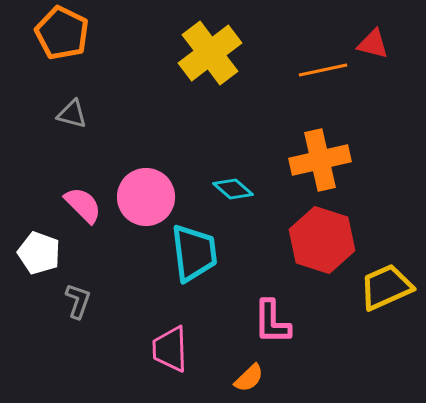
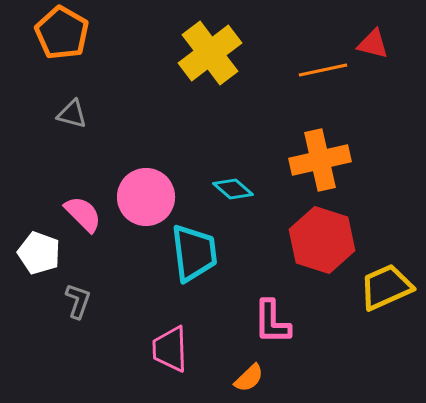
orange pentagon: rotated 4 degrees clockwise
pink semicircle: moved 9 px down
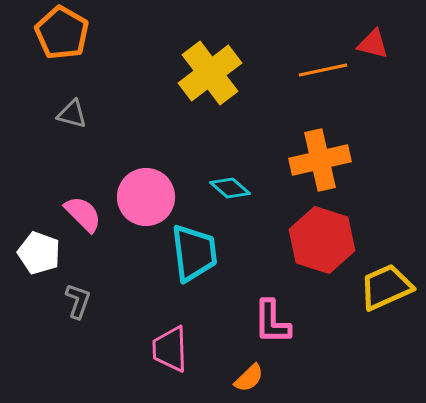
yellow cross: moved 20 px down
cyan diamond: moved 3 px left, 1 px up
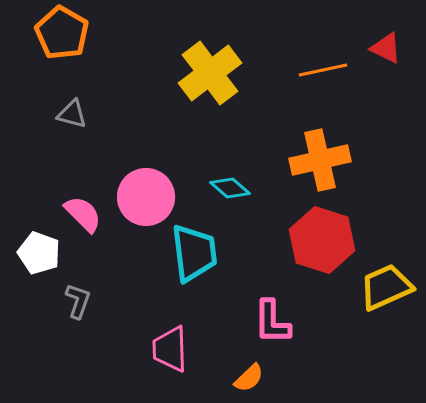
red triangle: moved 13 px right, 4 px down; rotated 12 degrees clockwise
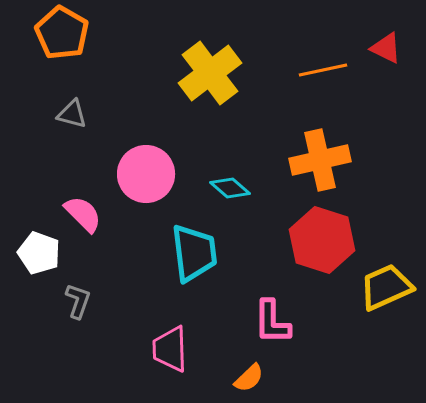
pink circle: moved 23 px up
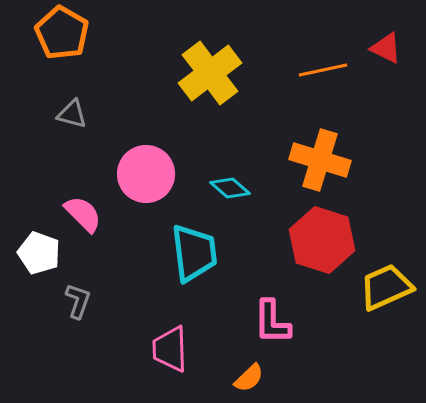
orange cross: rotated 30 degrees clockwise
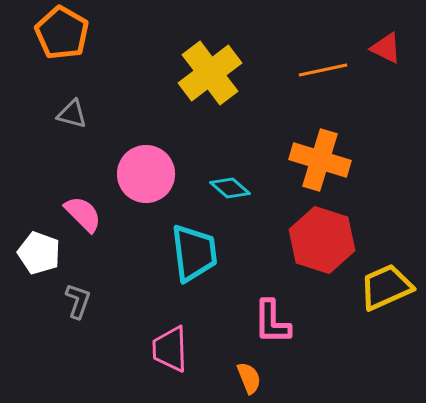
orange semicircle: rotated 68 degrees counterclockwise
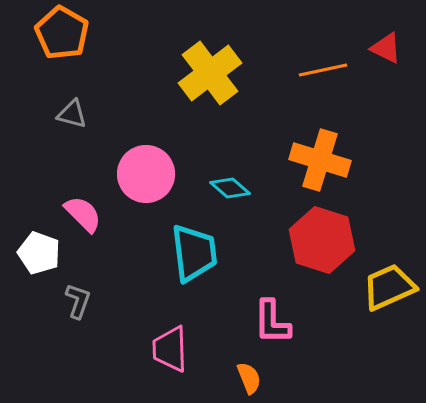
yellow trapezoid: moved 3 px right
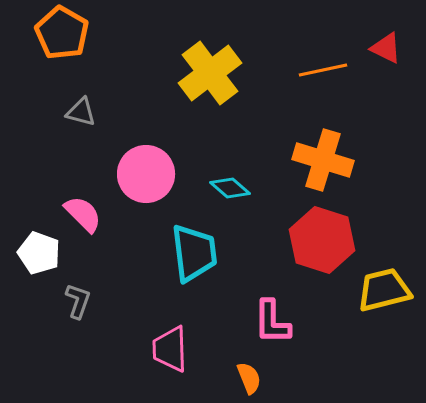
gray triangle: moved 9 px right, 2 px up
orange cross: moved 3 px right
yellow trapezoid: moved 5 px left, 3 px down; rotated 10 degrees clockwise
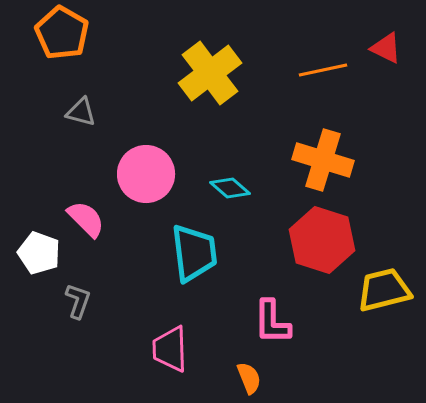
pink semicircle: moved 3 px right, 5 px down
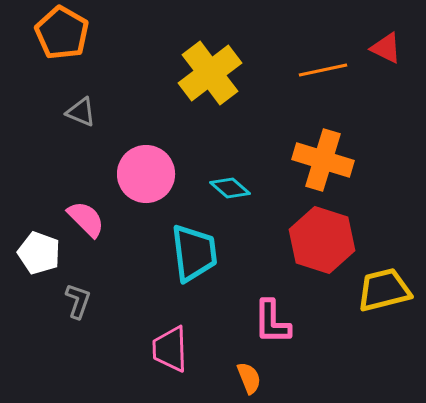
gray triangle: rotated 8 degrees clockwise
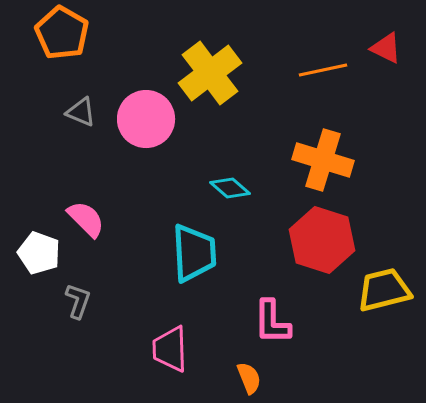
pink circle: moved 55 px up
cyan trapezoid: rotated 4 degrees clockwise
